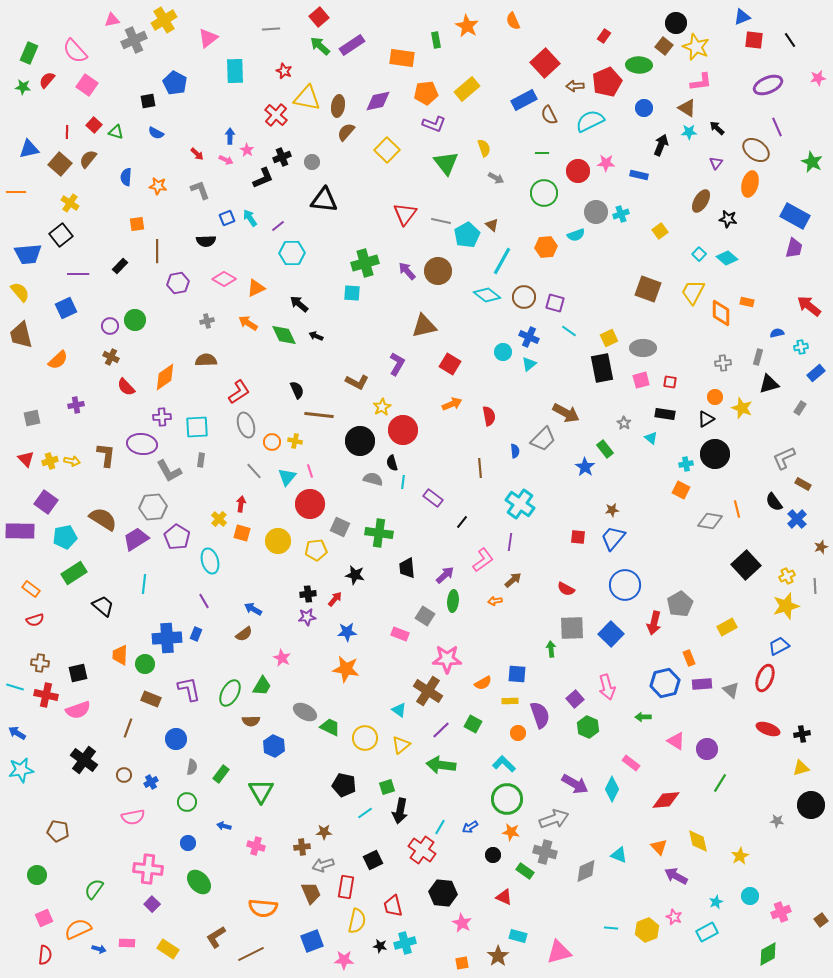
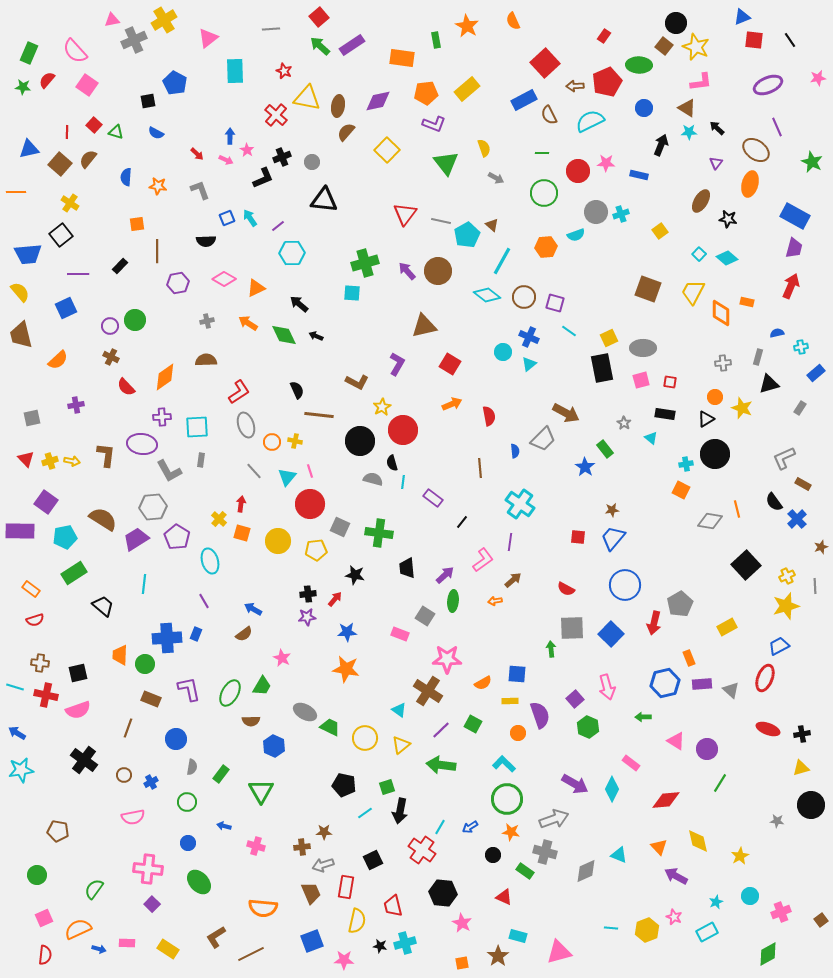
red arrow at (809, 306): moved 18 px left, 20 px up; rotated 75 degrees clockwise
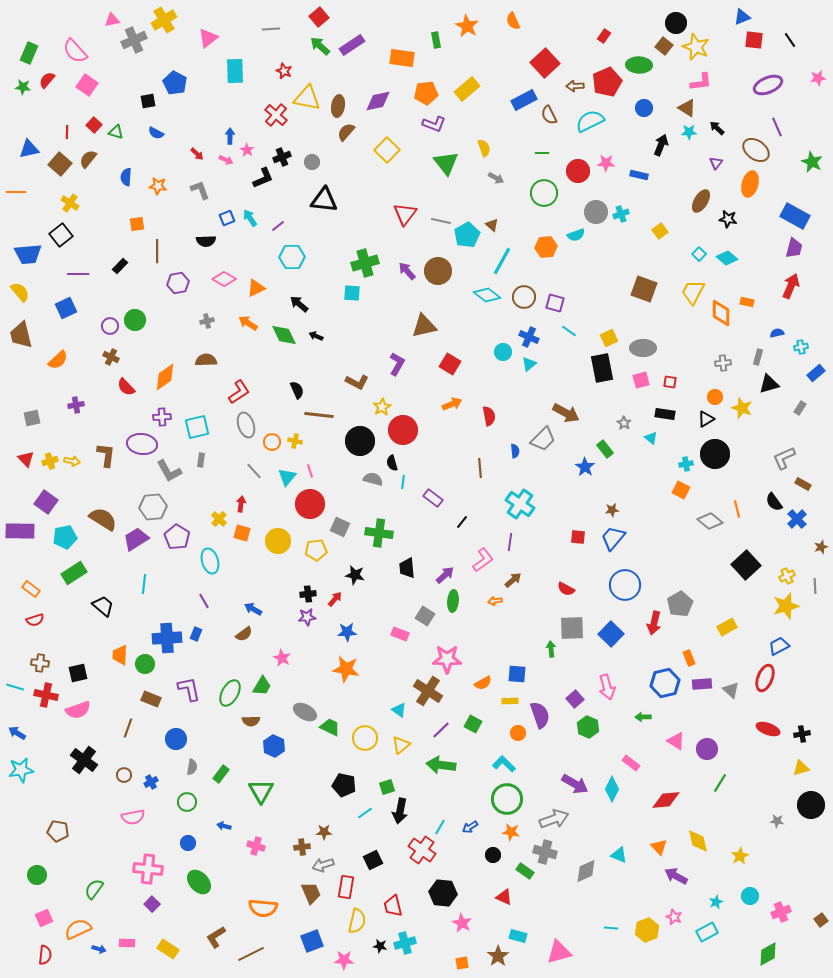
cyan hexagon at (292, 253): moved 4 px down
brown square at (648, 289): moved 4 px left
cyan square at (197, 427): rotated 10 degrees counterclockwise
gray diamond at (710, 521): rotated 30 degrees clockwise
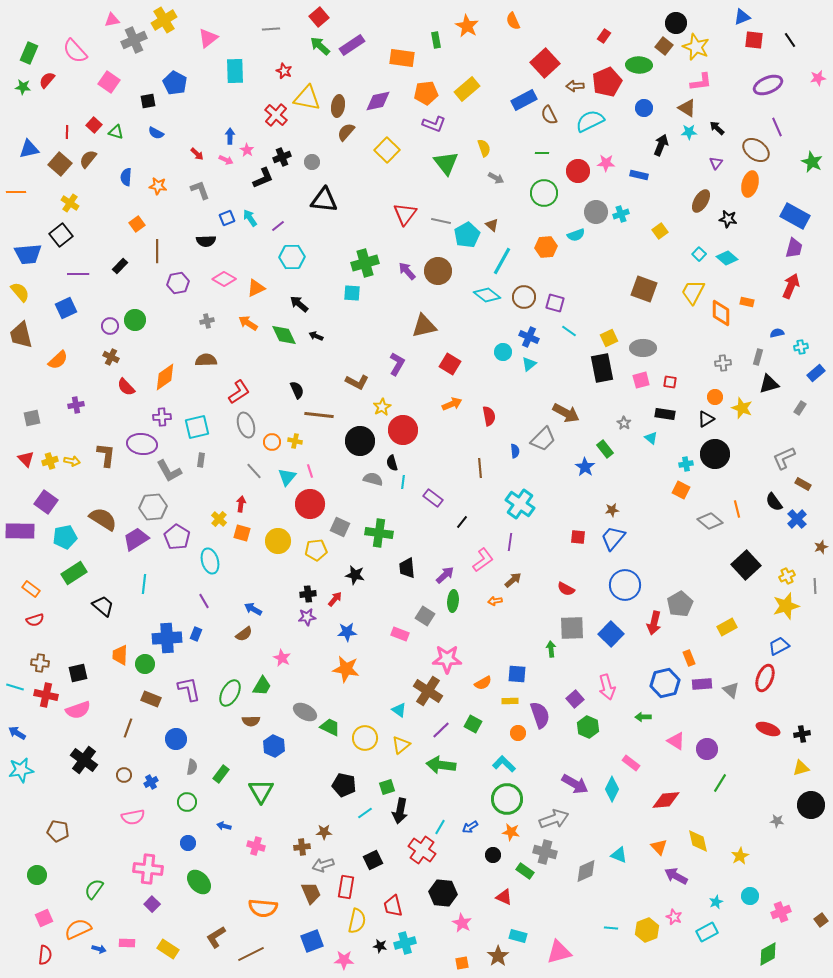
pink square at (87, 85): moved 22 px right, 3 px up
orange square at (137, 224): rotated 28 degrees counterclockwise
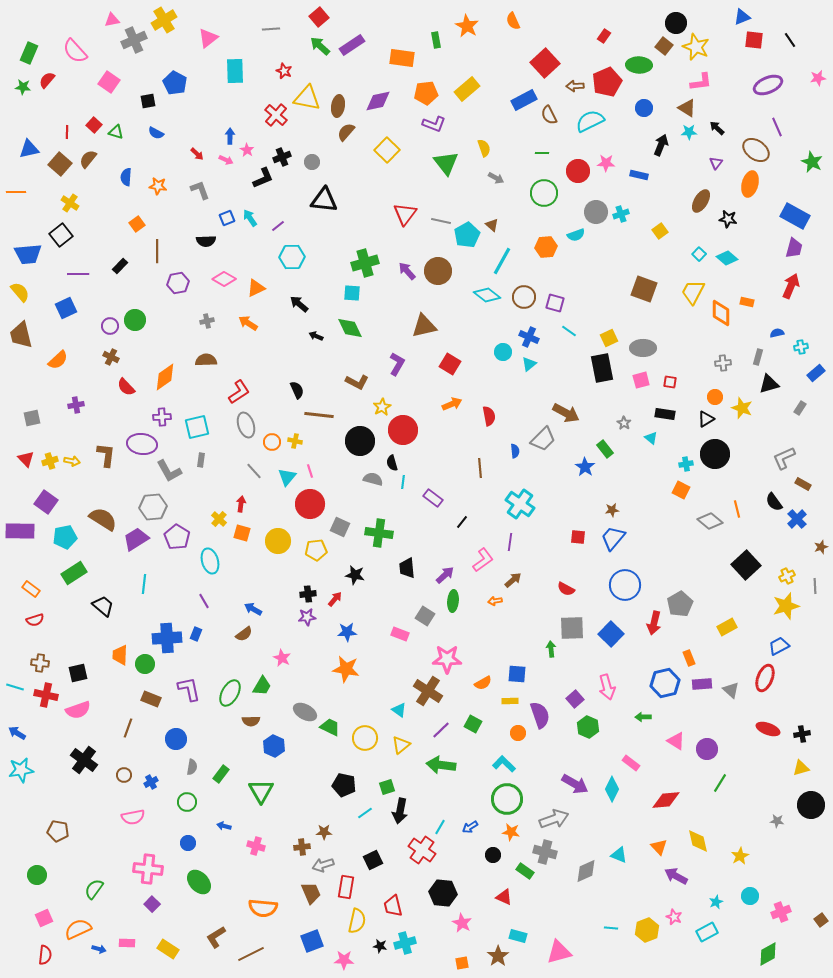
green diamond at (284, 335): moved 66 px right, 7 px up
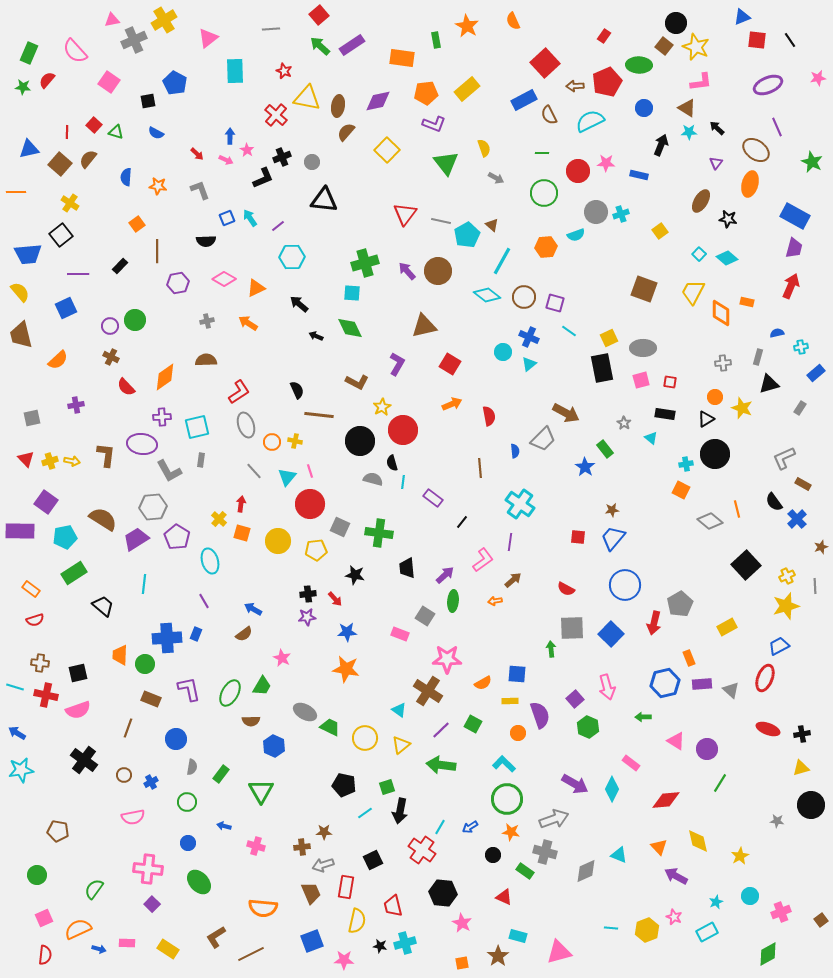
red square at (319, 17): moved 2 px up
red square at (754, 40): moved 3 px right
red arrow at (335, 599): rotated 98 degrees clockwise
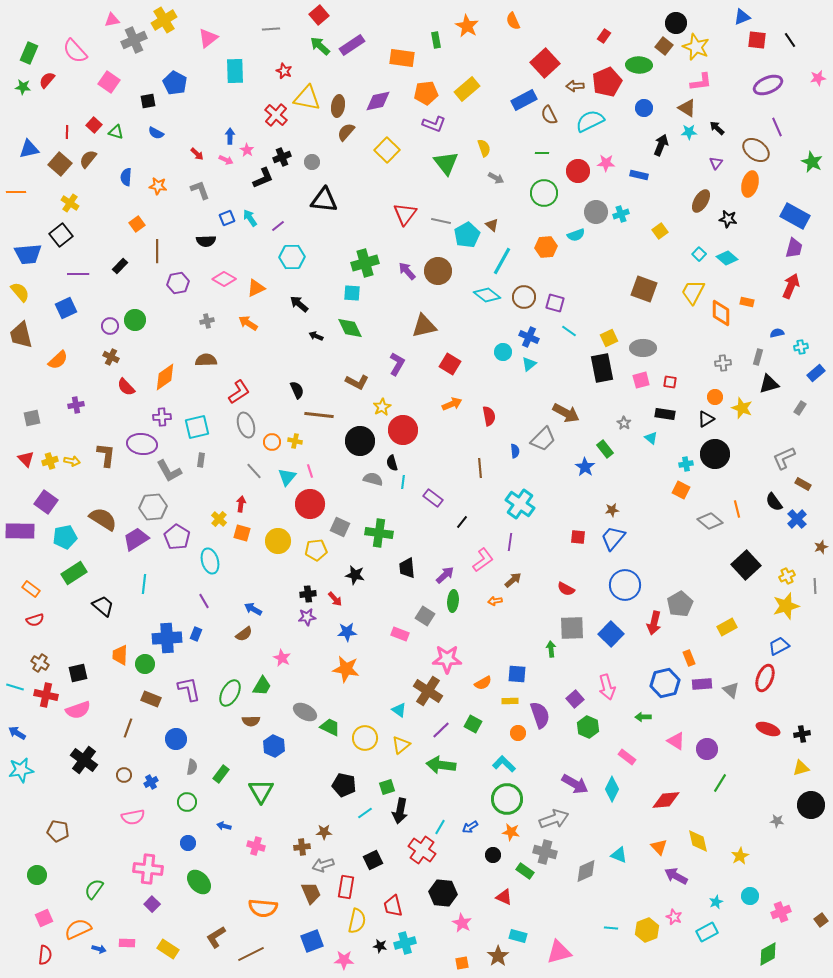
brown cross at (40, 663): rotated 24 degrees clockwise
pink rectangle at (631, 763): moved 4 px left, 6 px up
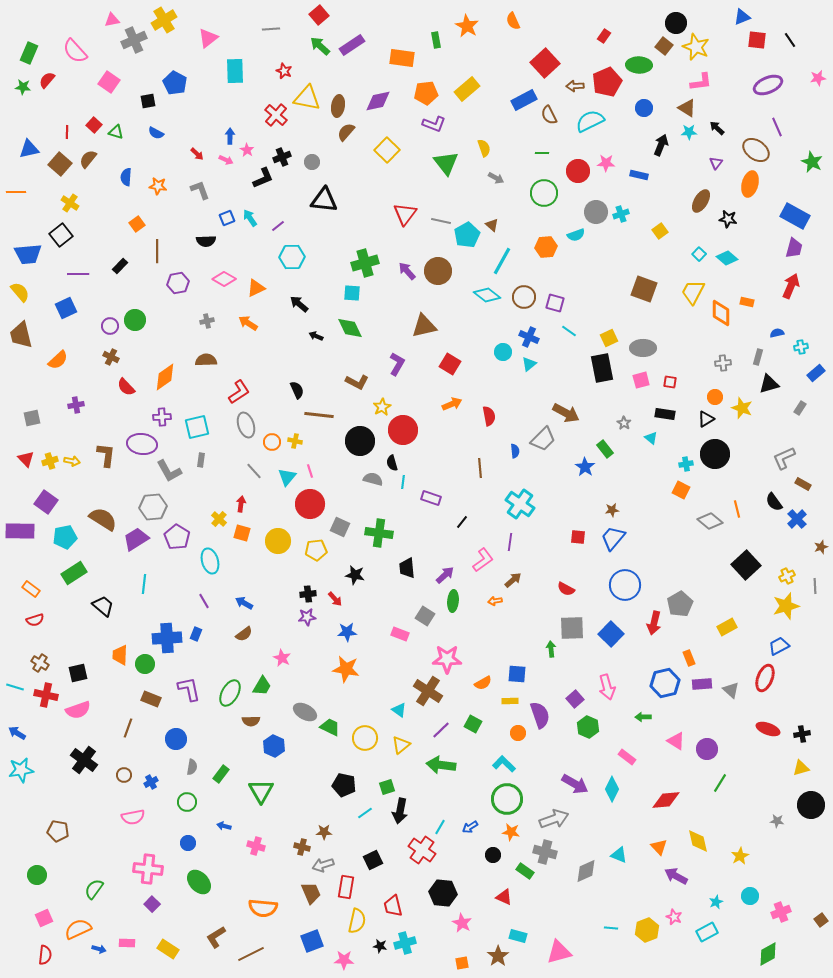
purple rectangle at (433, 498): moved 2 px left; rotated 18 degrees counterclockwise
blue arrow at (253, 609): moved 9 px left, 6 px up
brown cross at (302, 847): rotated 21 degrees clockwise
